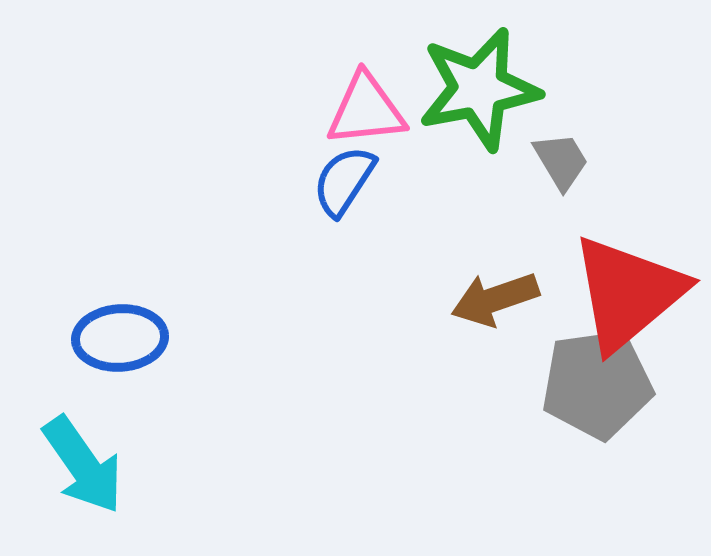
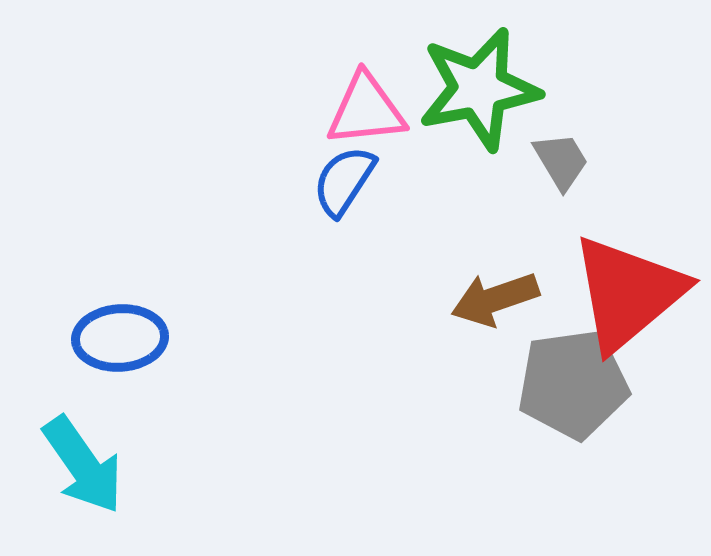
gray pentagon: moved 24 px left
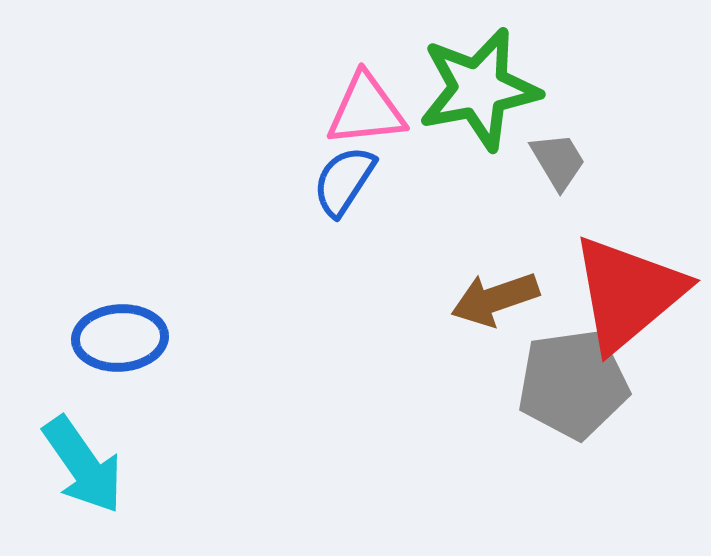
gray trapezoid: moved 3 px left
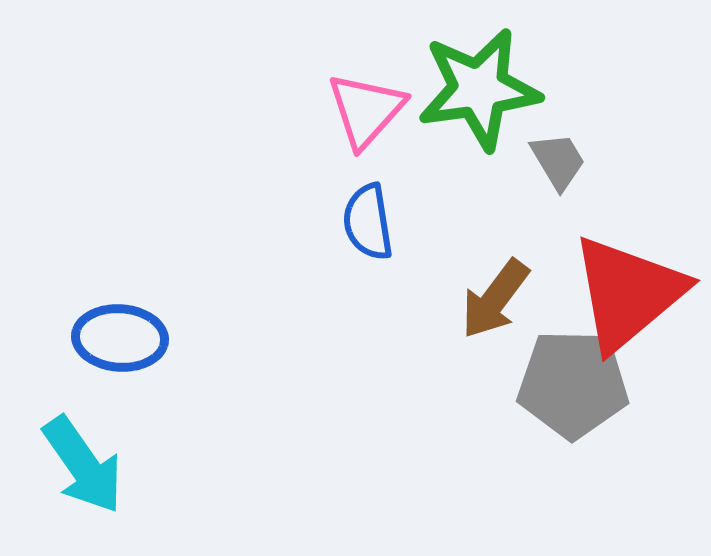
green star: rotated 3 degrees clockwise
pink triangle: rotated 42 degrees counterclockwise
blue semicircle: moved 24 px right, 41 px down; rotated 42 degrees counterclockwise
brown arrow: rotated 34 degrees counterclockwise
blue ellipse: rotated 8 degrees clockwise
gray pentagon: rotated 9 degrees clockwise
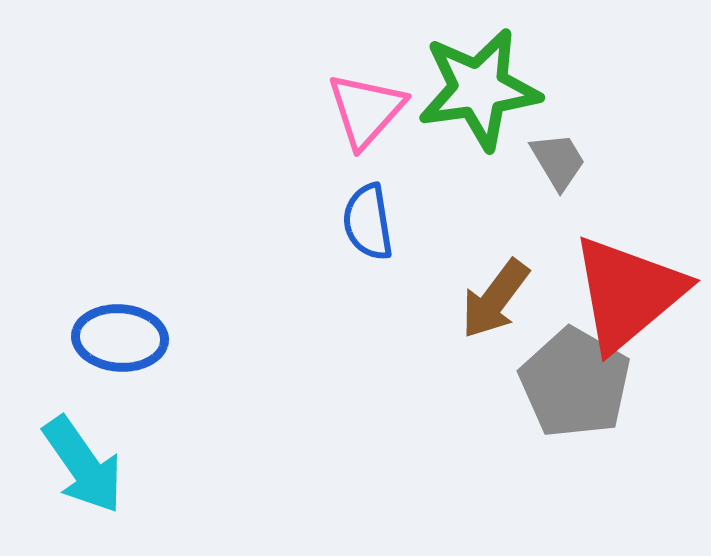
gray pentagon: moved 2 px right, 1 px up; rotated 29 degrees clockwise
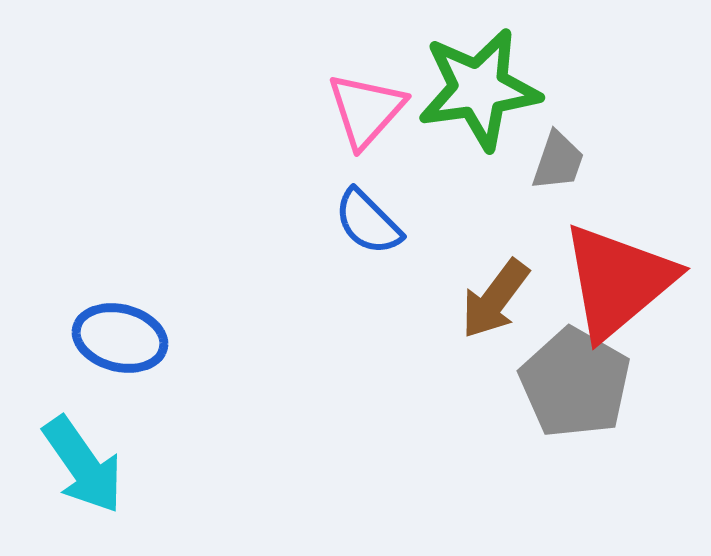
gray trapezoid: rotated 50 degrees clockwise
blue semicircle: rotated 36 degrees counterclockwise
red triangle: moved 10 px left, 12 px up
blue ellipse: rotated 10 degrees clockwise
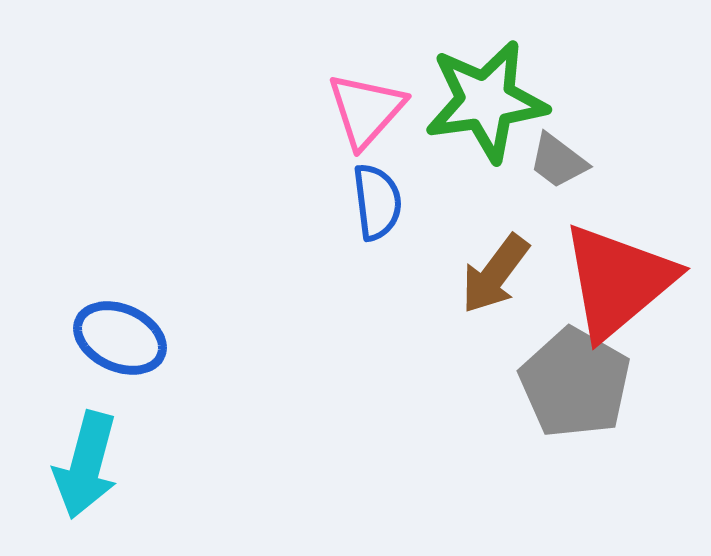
green star: moved 7 px right, 12 px down
gray trapezoid: rotated 108 degrees clockwise
blue semicircle: moved 9 px right, 20 px up; rotated 142 degrees counterclockwise
brown arrow: moved 25 px up
blue ellipse: rotated 10 degrees clockwise
cyan arrow: moved 3 px right; rotated 50 degrees clockwise
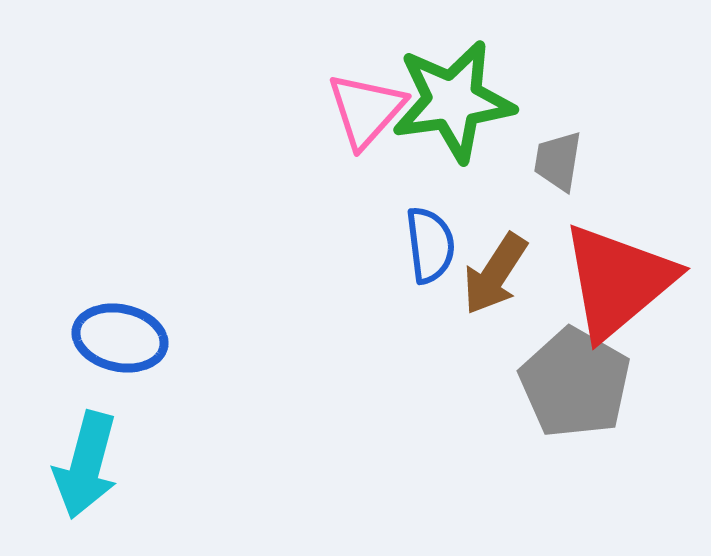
green star: moved 33 px left
gray trapezoid: rotated 62 degrees clockwise
blue semicircle: moved 53 px right, 43 px down
brown arrow: rotated 4 degrees counterclockwise
blue ellipse: rotated 12 degrees counterclockwise
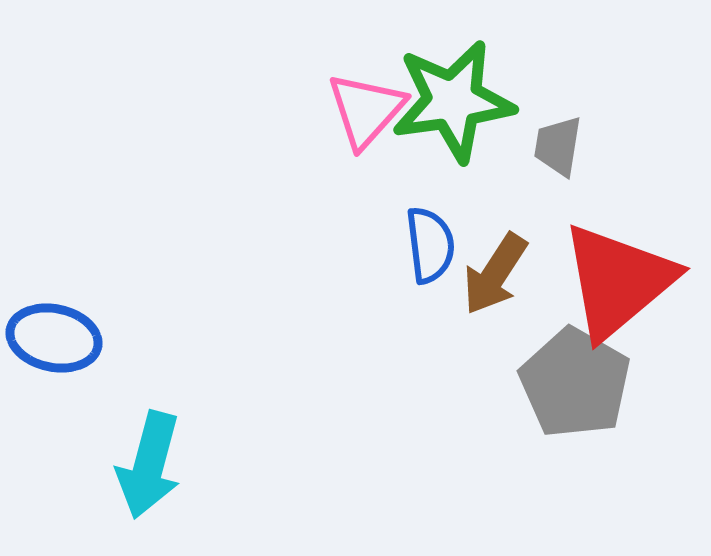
gray trapezoid: moved 15 px up
blue ellipse: moved 66 px left
cyan arrow: moved 63 px right
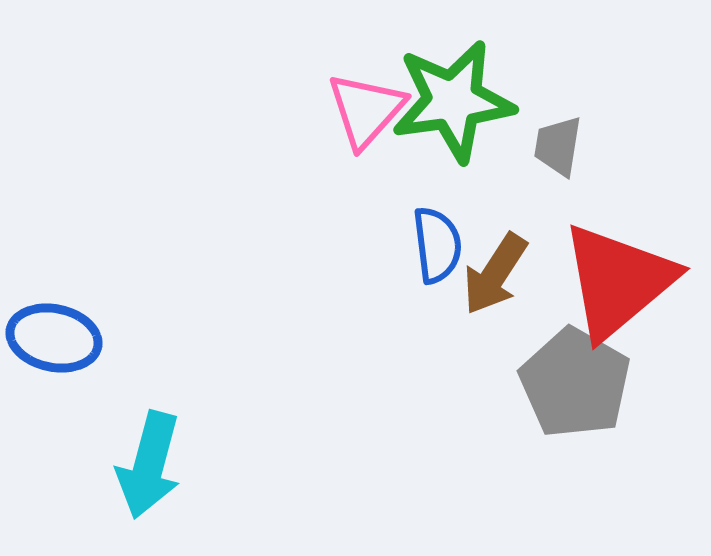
blue semicircle: moved 7 px right
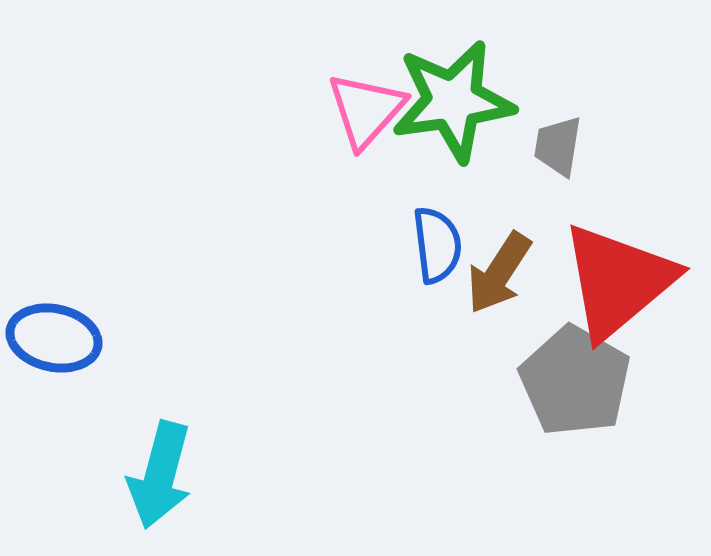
brown arrow: moved 4 px right, 1 px up
gray pentagon: moved 2 px up
cyan arrow: moved 11 px right, 10 px down
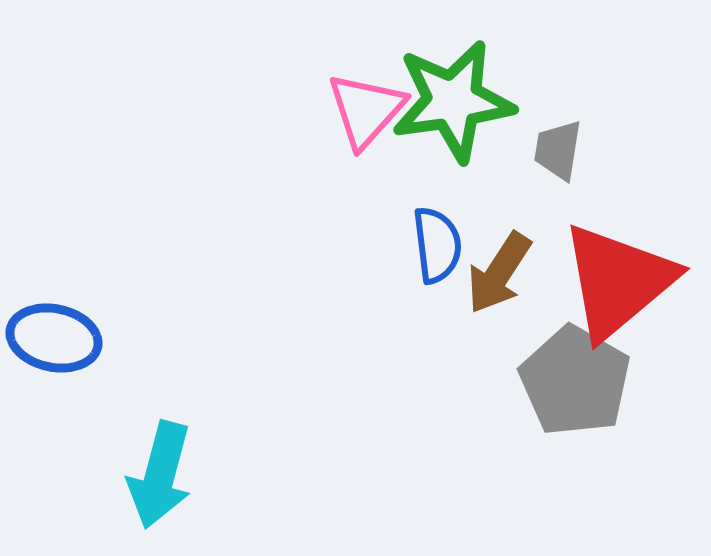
gray trapezoid: moved 4 px down
